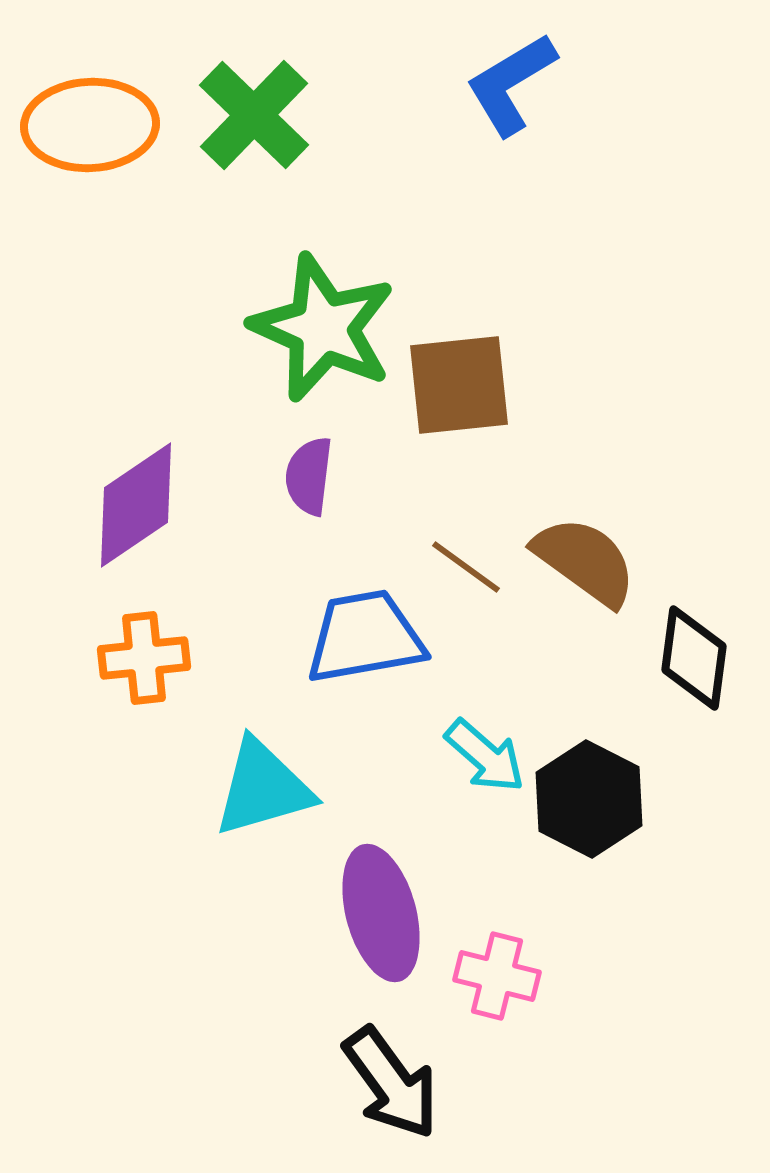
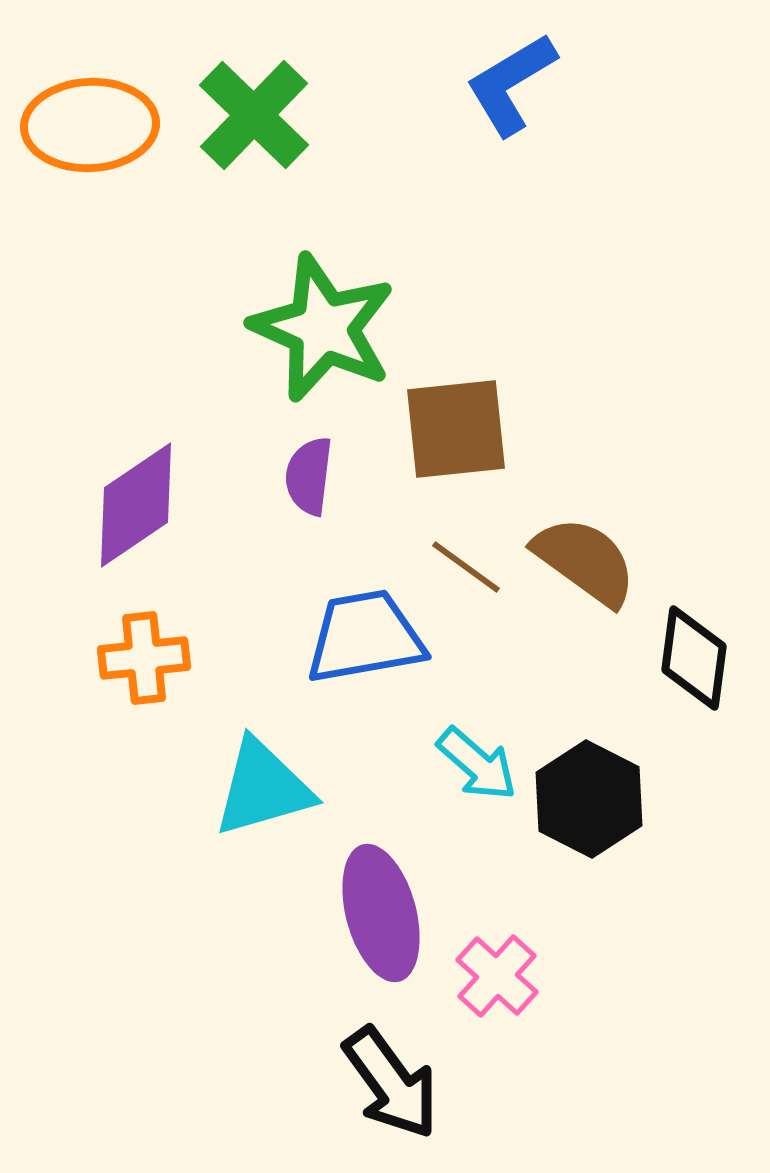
brown square: moved 3 px left, 44 px down
cyan arrow: moved 8 px left, 8 px down
pink cross: rotated 28 degrees clockwise
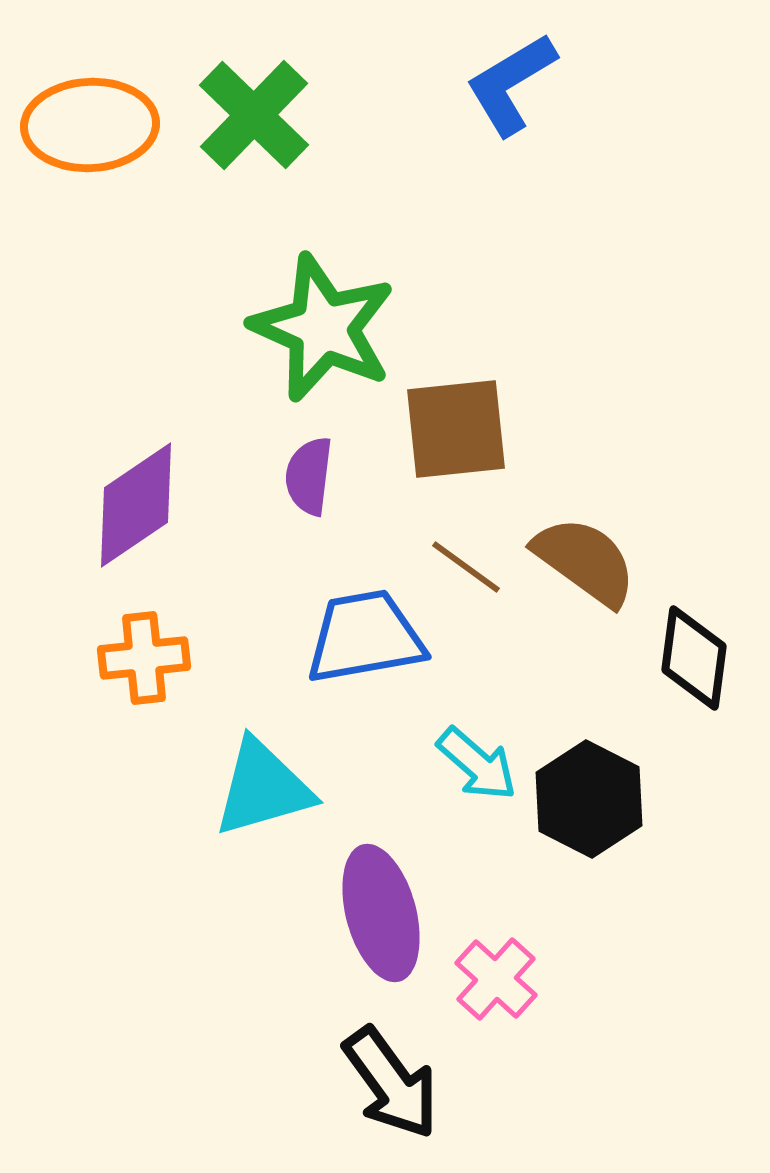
pink cross: moved 1 px left, 3 px down
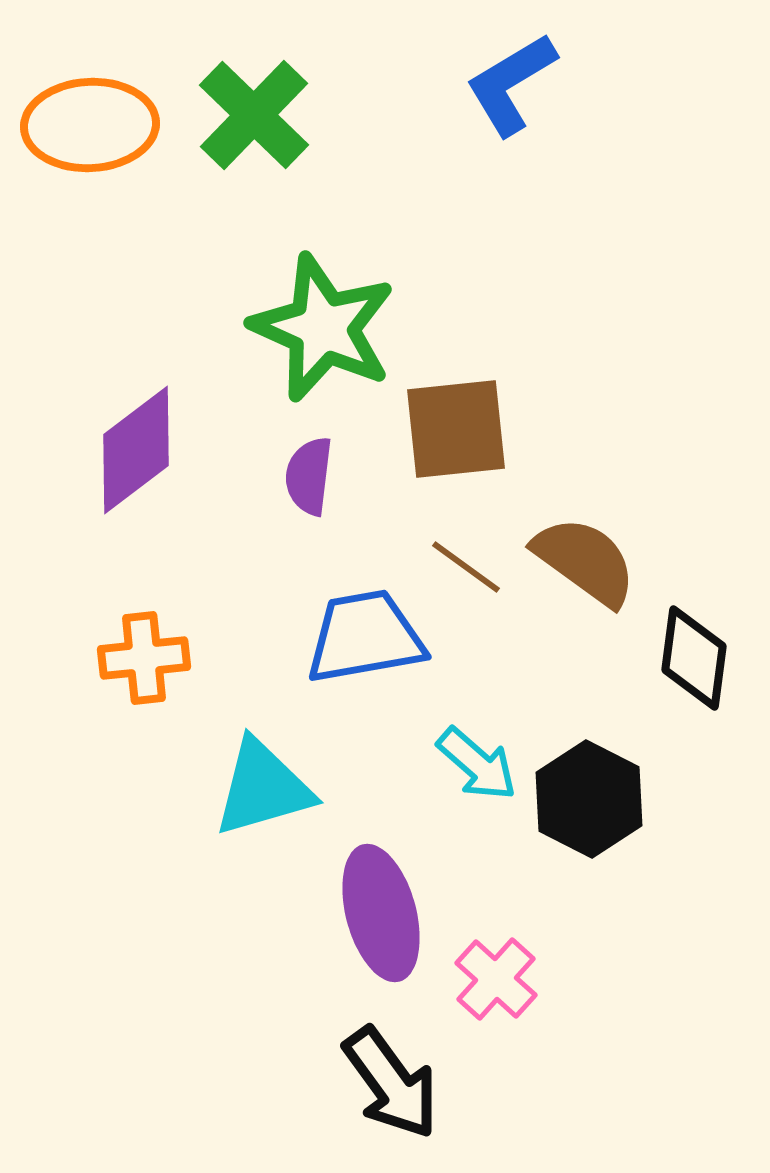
purple diamond: moved 55 px up; rotated 3 degrees counterclockwise
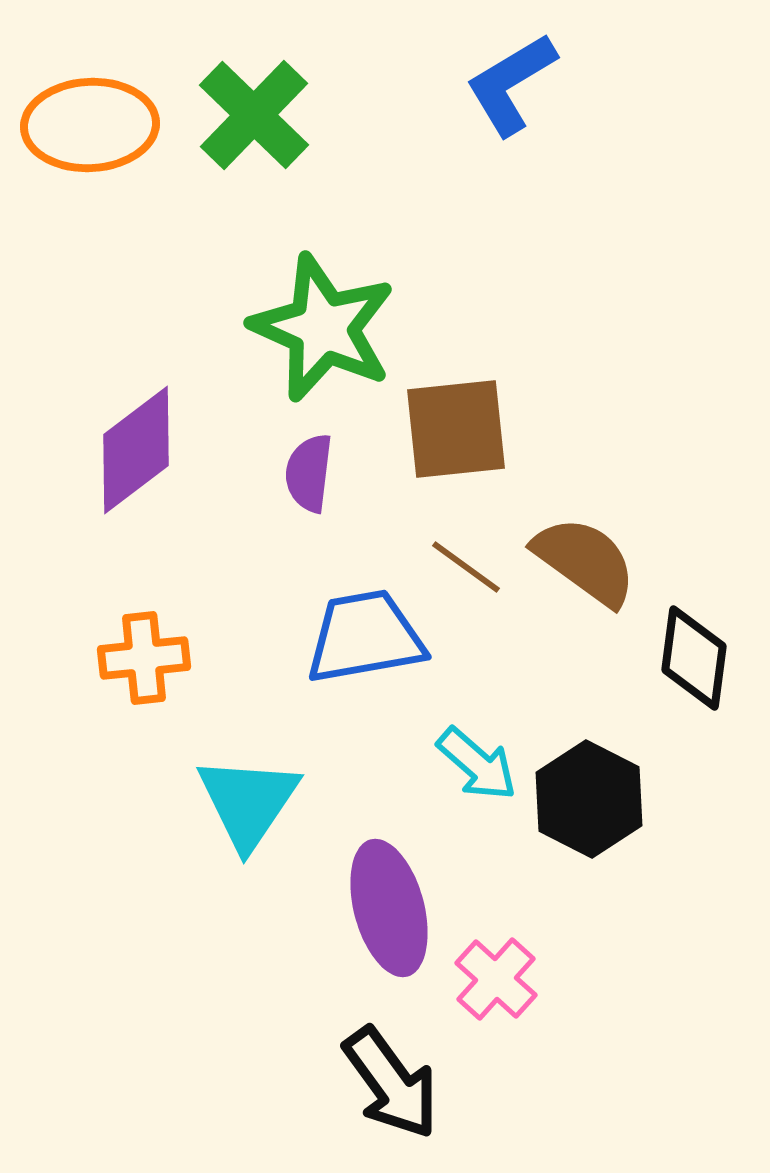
purple semicircle: moved 3 px up
cyan triangle: moved 15 px left, 14 px down; rotated 40 degrees counterclockwise
purple ellipse: moved 8 px right, 5 px up
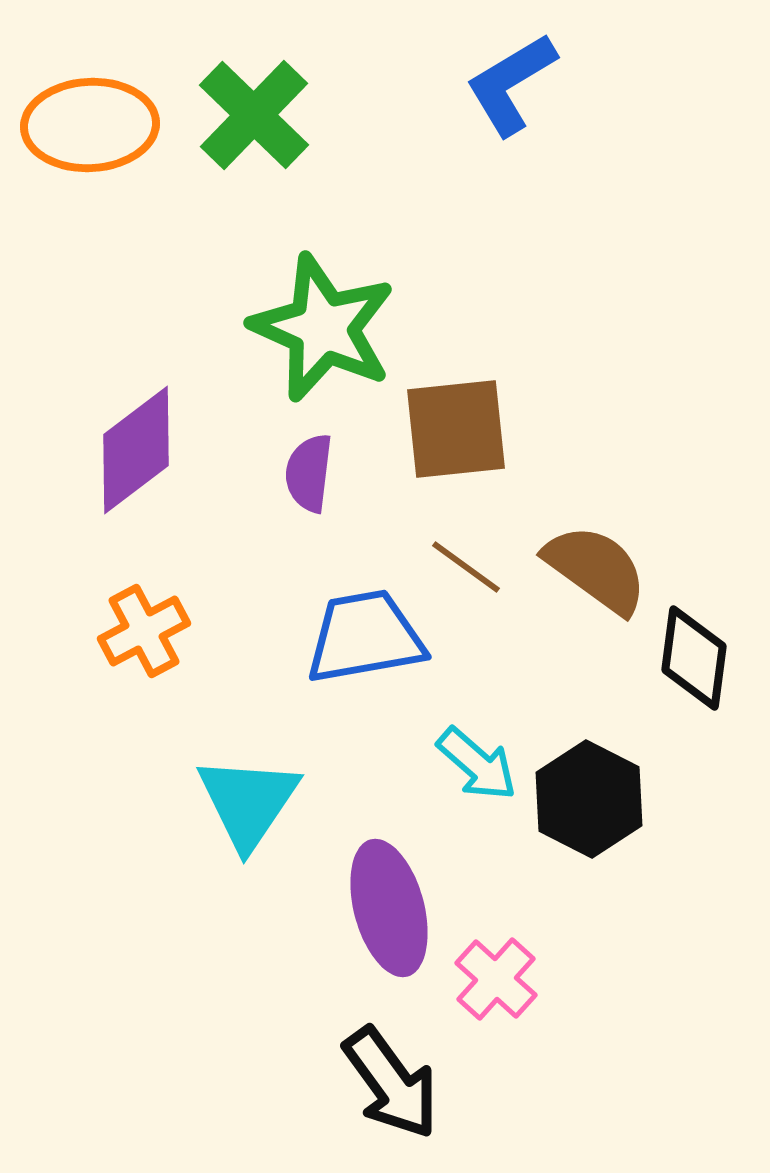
brown semicircle: moved 11 px right, 8 px down
orange cross: moved 27 px up; rotated 22 degrees counterclockwise
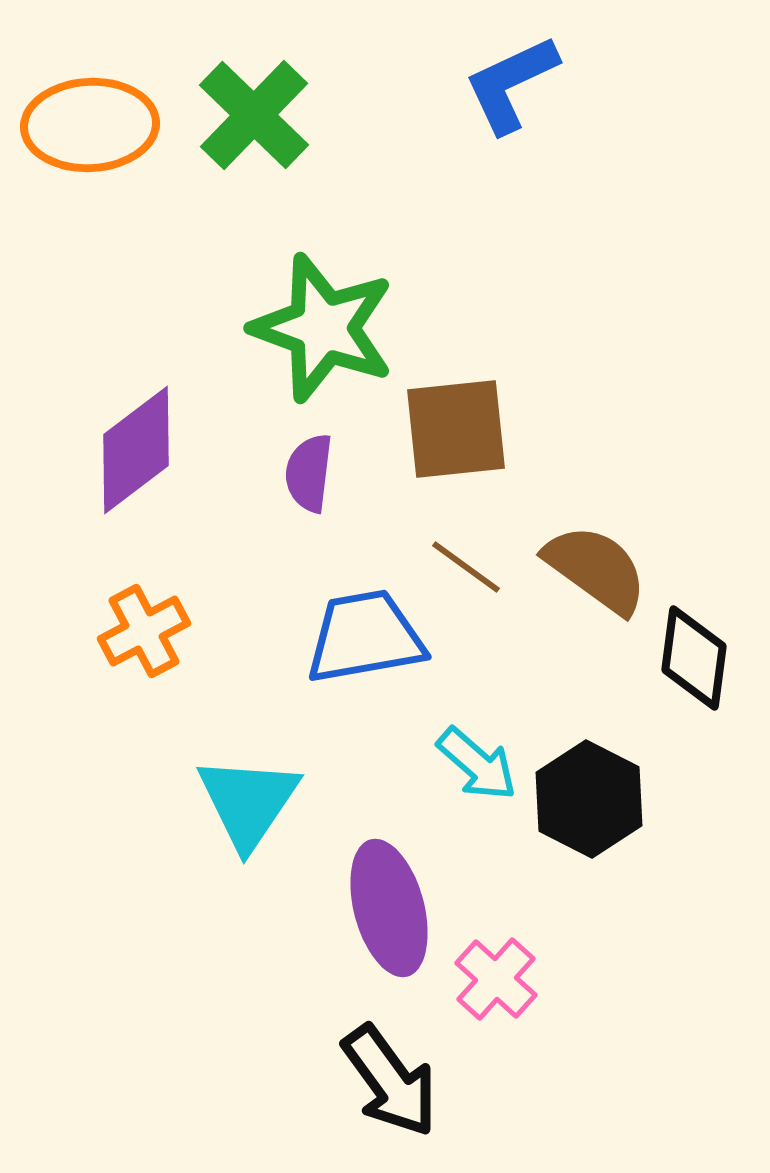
blue L-shape: rotated 6 degrees clockwise
green star: rotated 4 degrees counterclockwise
black arrow: moved 1 px left, 2 px up
